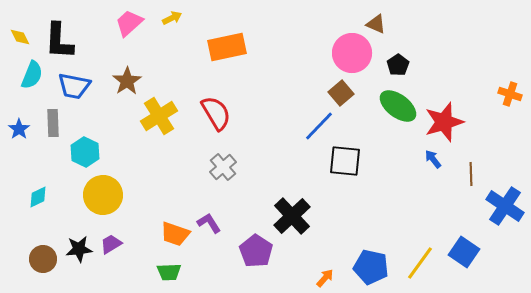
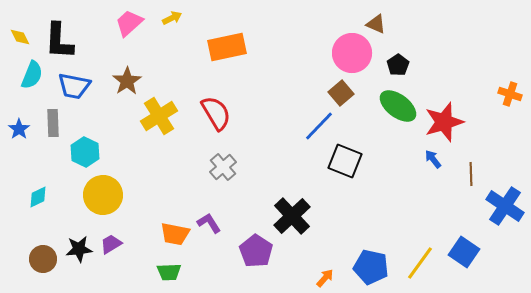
black square: rotated 16 degrees clockwise
orange trapezoid: rotated 8 degrees counterclockwise
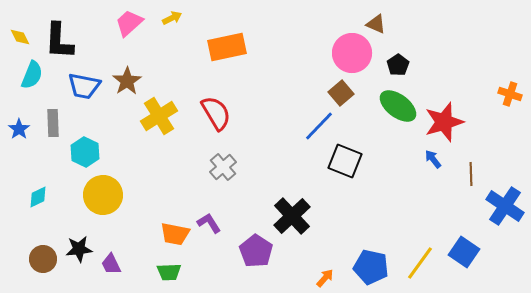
blue trapezoid: moved 10 px right
purple trapezoid: moved 20 px down; rotated 85 degrees counterclockwise
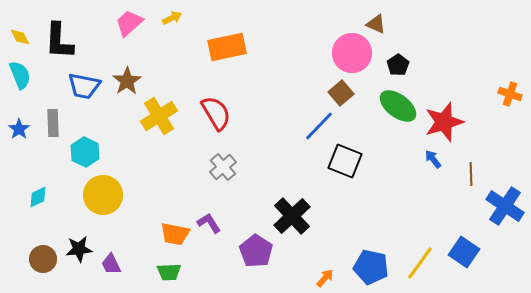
cyan semicircle: moved 12 px left; rotated 44 degrees counterclockwise
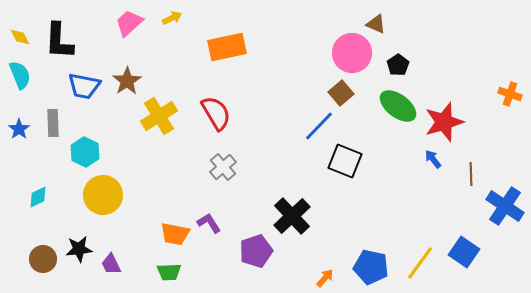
purple pentagon: rotated 20 degrees clockwise
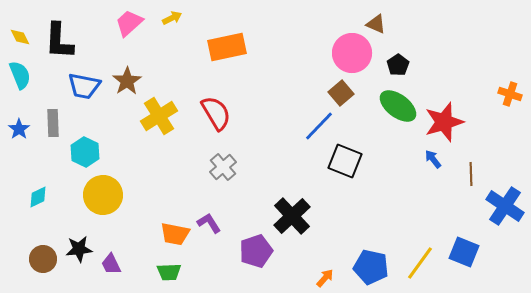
blue square: rotated 12 degrees counterclockwise
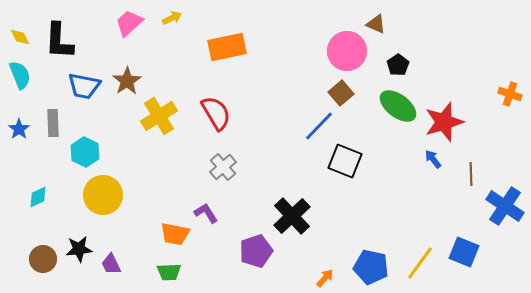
pink circle: moved 5 px left, 2 px up
purple L-shape: moved 3 px left, 10 px up
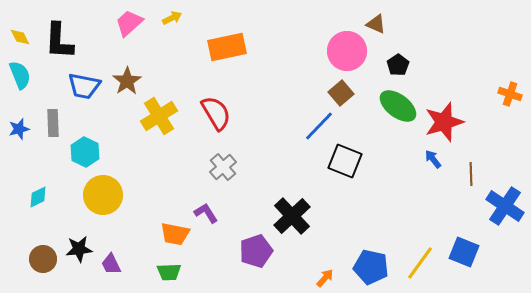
blue star: rotated 20 degrees clockwise
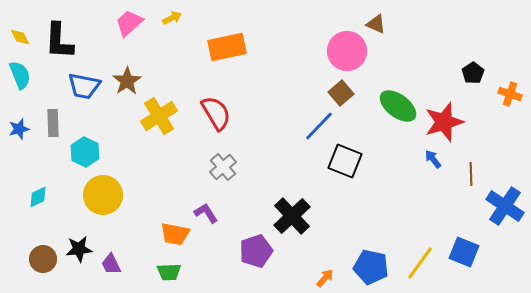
black pentagon: moved 75 px right, 8 px down
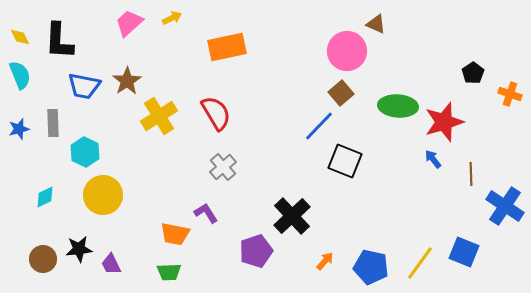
green ellipse: rotated 33 degrees counterclockwise
cyan diamond: moved 7 px right
orange arrow: moved 17 px up
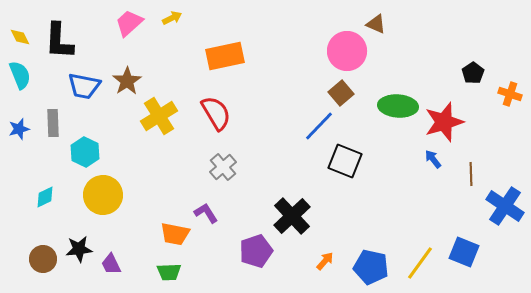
orange rectangle: moved 2 px left, 9 px down
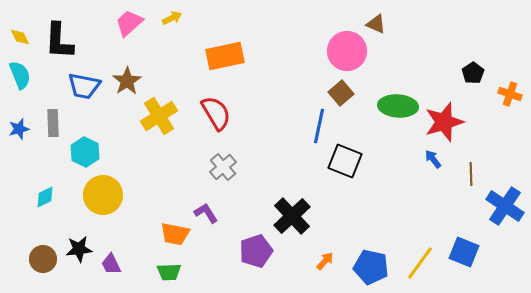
blue line: rotated 32 degrees counterclockwise
